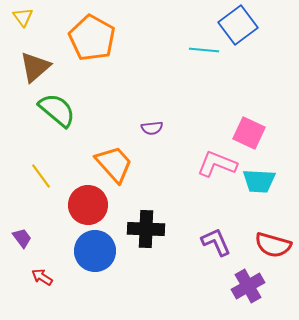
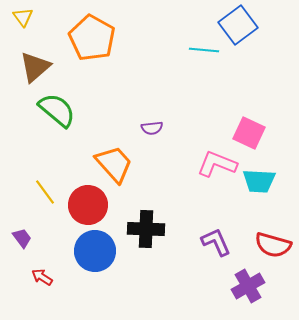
yellow line: moved 4 px right, 16 px down
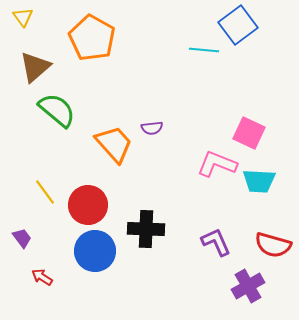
orange trapezoid: moved 20 px up
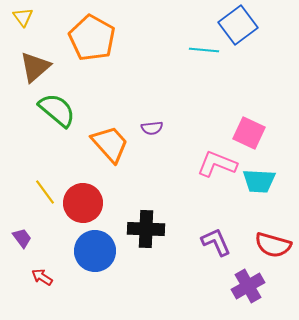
orange trapezoid: moved 4 px left
red circle: moved 5 px left, 2 px up
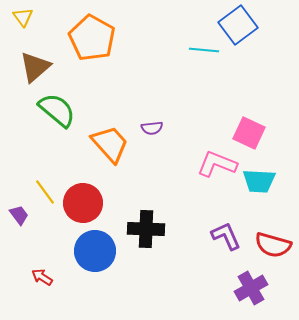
purple trapezoid: moved 3 px left, 23 px up
purple L-shape: moved 10 px right, 6 px up
purple cross: moved 3 px right, 2 px down
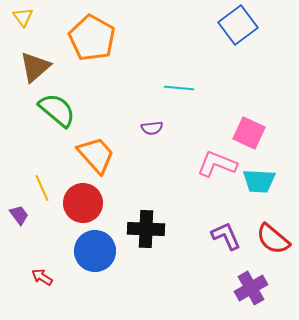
cyan line: moved 25 px left, 38 px down
orange trapezoid: moved 14 px left, 11 px down
yellow line: moved 3 px left, 4 px up; rotated 12 degrees clockwise
red semicircle: moved 6 px up; rotated 24 degrees clockwise
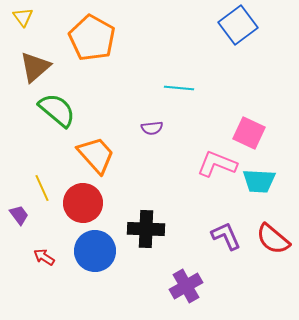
red arrow: moved 2 px right, 20 px up
purple cross: moved 65 px left, 2 px up
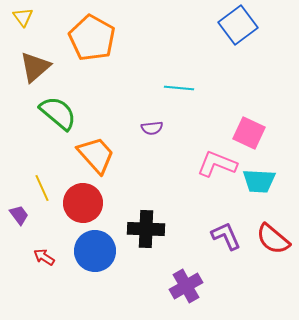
green semicircle: moved 1 px right, 3 px down
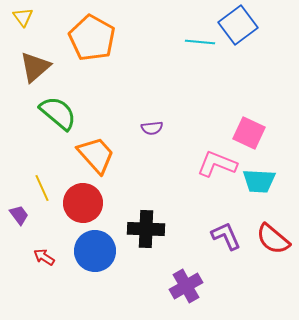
cyan line: moved 21 px right, 46 px up
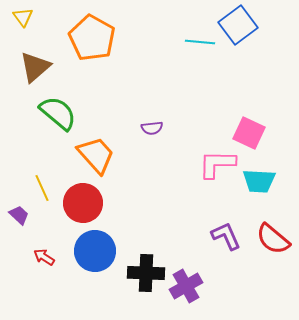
pink L-shape: rotated 21 degrees counterclockwise
purple trapezoid: rotated 10 degrees counterclockwise
black cross: moved 44 px down
